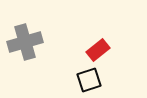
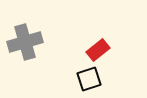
black square: moved 1 px up
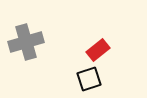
gray cross: moved 1 px right
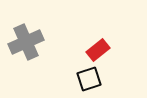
gray cross: rotated 8 degrees counterclockwise
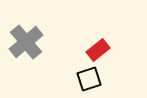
gray cross: rotated 16 degrees counterclockwise
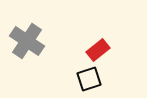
gray cross: moved 1 px right, 1 px up; rotated 16 degrees counterclockwise
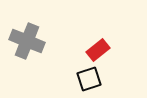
gray cross: rotated 12 degrees counterclockwise
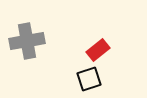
gray cross: rotated 32 degrees counterclockwise
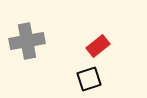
red rectangle: moved 4 px up
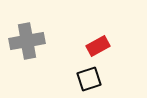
red rectangle: rotated 10 degrees clockwise
